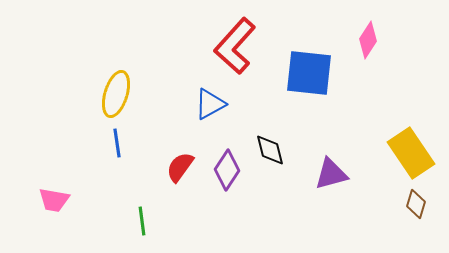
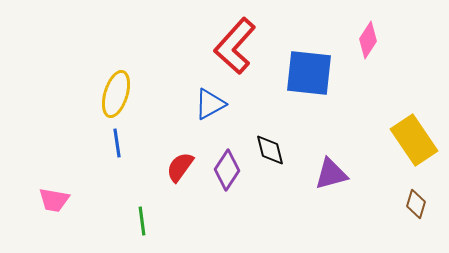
yellow rectangle: moved 3 px right, 13 px up
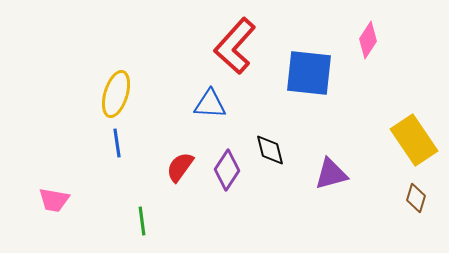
blue triangle: rotated 32 degrees clockwise
brown diamond: moved 6 px up
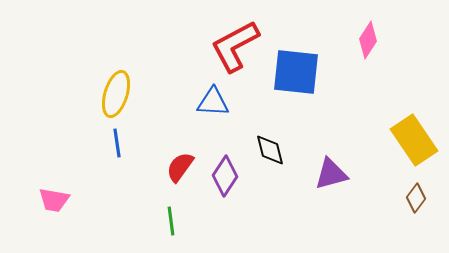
red L-shape: rotated 20 degrees clockwise
blue square: moved 13 px left, 1 px up
blue triangle: moved 3 px right, 2 px up
purple diamond: moved 2 px left, 6 px down
brown diamond: rotated 20 degrees clockwise
green line: moved 29 px right
